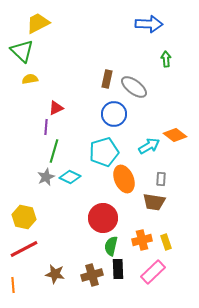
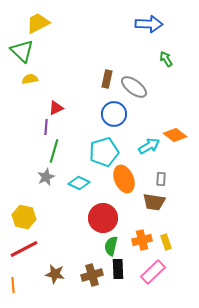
green arrow: rotated 28 degrees counterclockwise
cyan diamond: moved 9 px right, 6 px down
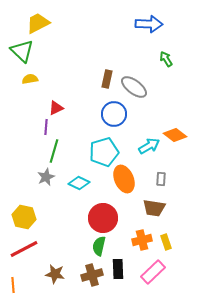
brown trapezoid: moved 6 px down
green semicircle: moved 12 px left
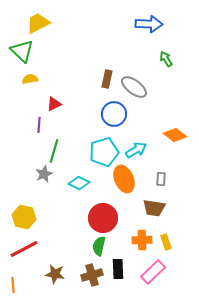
red triangle: moved 2 px left, 4 px up
purple line: moved 7 px left, 2 px up
cyan arrow: moved 13 px left, 4 px down
gray star: moved 2 px left, 3 px up
orange cross: rotated 12 degrees clockwise
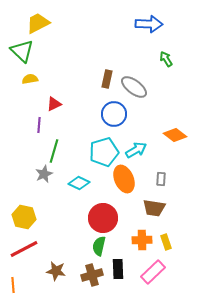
brown star: moved 1 px right, 3 px up
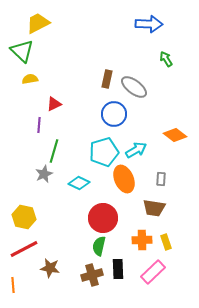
brown star: moved 6 px left, 3 px up
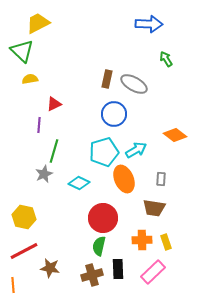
gray ellipse: moved 3 px up; rotated 8 degrees counterclockwise
red line: moved 2 px down
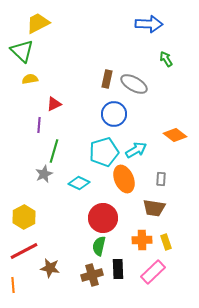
yellow hexagon: rotated 20 degrees clockwise
